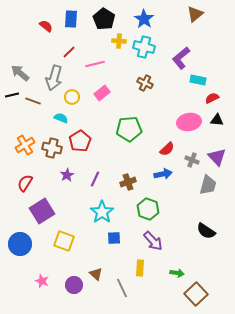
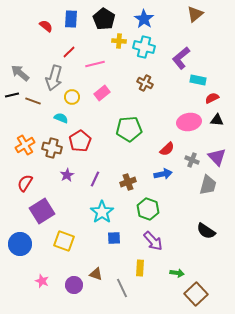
brown triangle at (96, 274): rotated 24 degrees counterclockwise
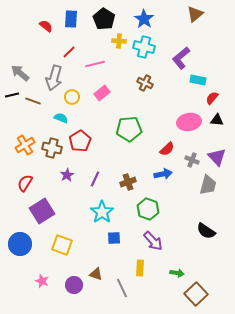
red semicircle at (212, 98): rotated 24 degrees counterclockwise
yellow square at (64, 241): moved 2 px left, 4 px down
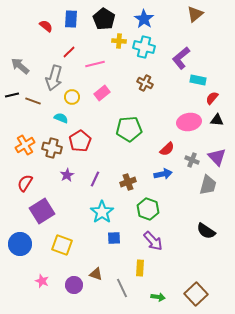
gray arrow at (20, 73): moved 7 px up
green arrow at (177, 273): moved 19 px left, 24 px down
